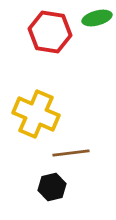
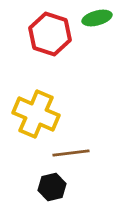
red hexagon: moved 2 px down; rotated 9 degrees clockwise
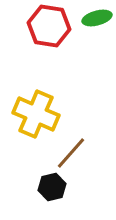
red hexagon: moved 1 px left, 8 px up; rotated 9 degrees counterclockwise
brown line: rotated 42 degrees counterclockwise
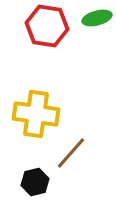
red hexagon: moved 2 px left
yellow cross: rotated 15 degrees counterclockwise
black hexagon: moved 17 px left, 5 px up
